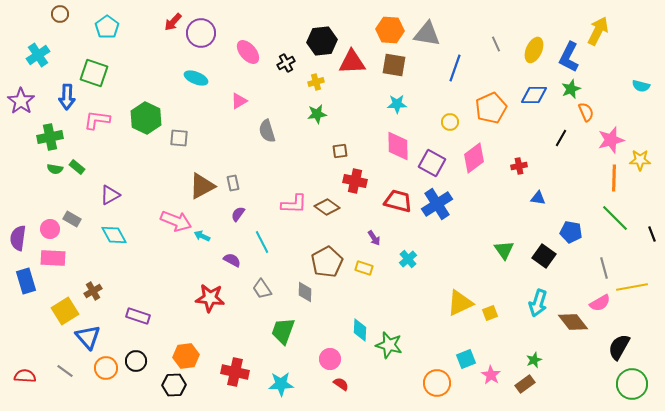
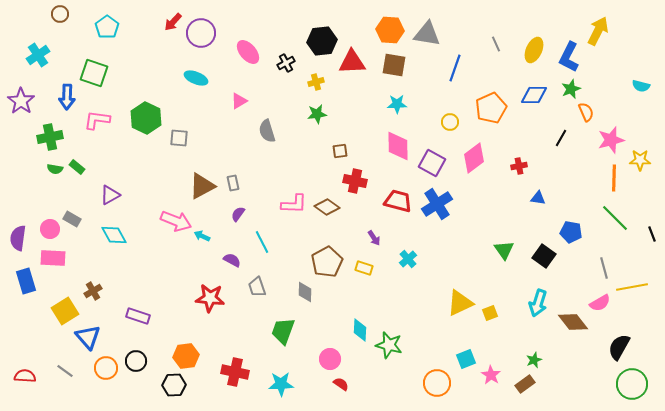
gray trapezoid at (262, 289): moved 5 px left, 2 px up; rotated 15 degrees clockwise
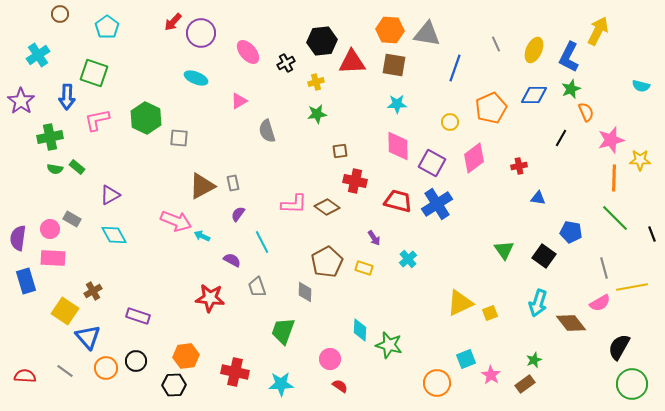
pink L-shape at (97, 120): rotated 20 degrees counterclockwise
yellow square at (65, 311): rotated 24 degrees counterclockwise
brown diamond at (573, 322): moved 2 px left, 1 px down
red semicircle at (341, 384): moved 1 px left, 2 px down
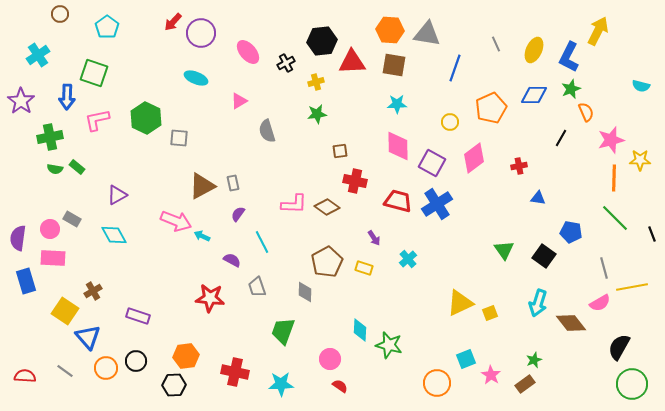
purple triangle at (110, 195): moved 7 px right
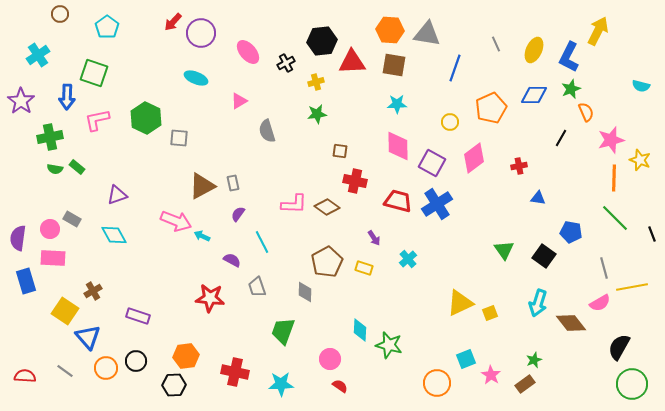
brown square at (340, 151): rotated 14 degrees clockwise
yellow star at (640, 160): rotated 20 degrees clockwise
purple triangle at (117, 195): rotated 10 degrees clockwise
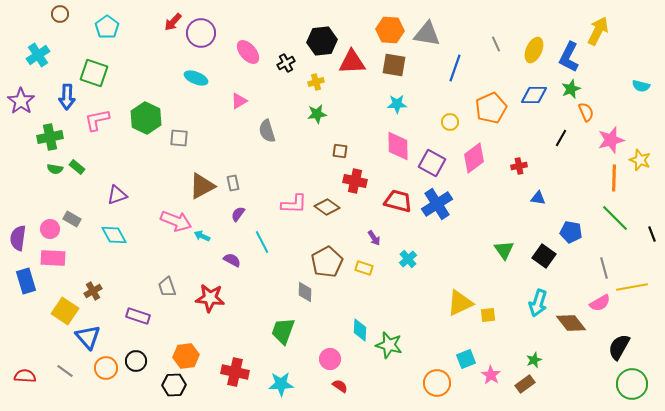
gray trapezoid at (257, 287): moved 90 px left
yellow square at (490, 313): moved 2 px left, 2 px down; rotated 14 degrees clockwise
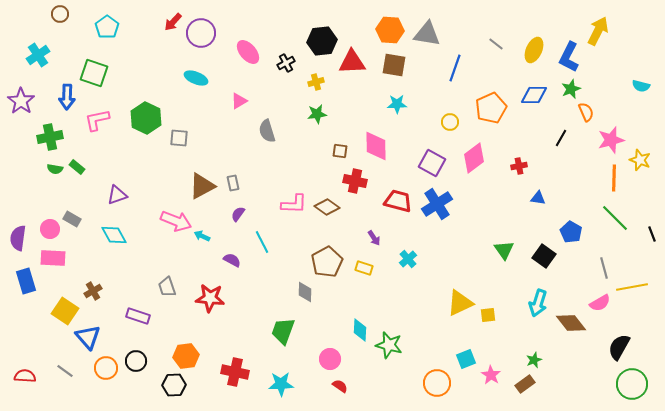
gray line at (496, 44): rotated 28 degrees counterclockwise
pink diamond at (398, 146): moved 22 px left
blue pentagon at (571, 232): rotated 20 degrees clockwise
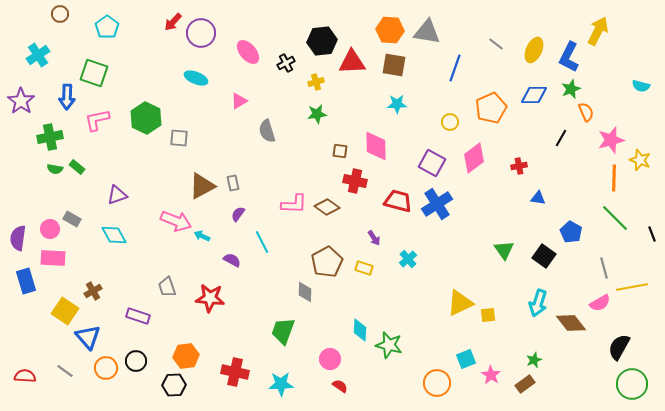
gray triangle at (427, 34): moved 2 px up
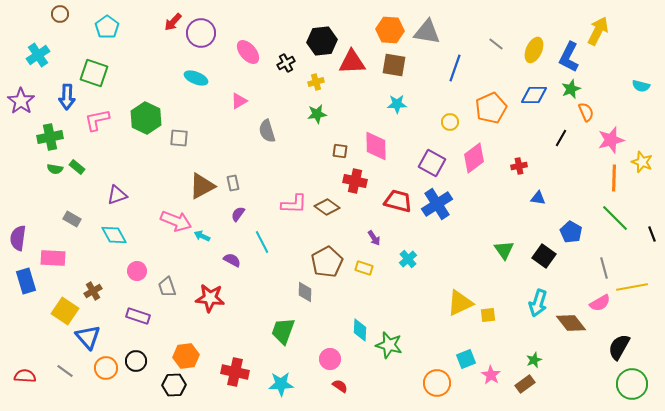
yellow star at (640, 160): moved 2 px right, 2 px down
pink circle at (50, 229): moved 87 px right, 42 px down
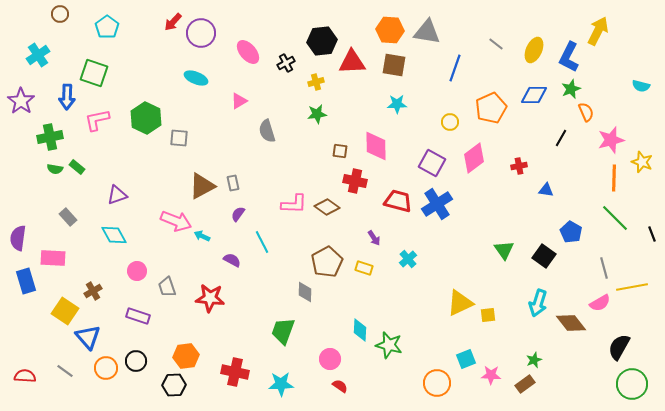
blue triangle at (538, 198): moved 8 px right, 8 px up
gray rectangle at (72, 219): moved 4 px left, 2 px up; rotated 18 degrees clockwise
pink star at (491, 375): rotated 30 degrees counterclockwise
